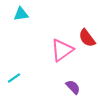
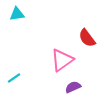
cyan triangle: moved 4 px left
pink triangle: moved 10 px down
purple semicircle: rotated 70 degrees counterclockwise
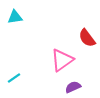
cyan triangle: moved 2 px left, 3 px down
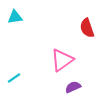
red semicircle: moved 10 px up; rotated 18 degrees clockwise
